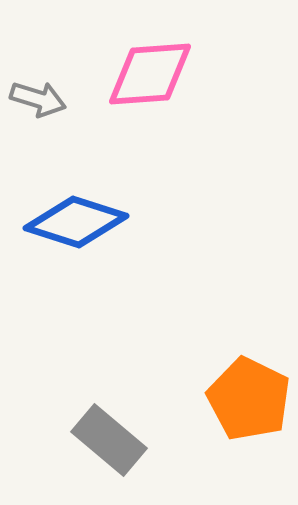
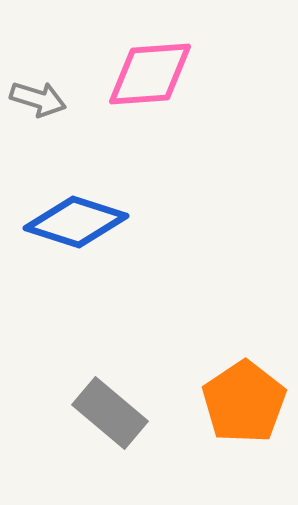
orange pentagon: moved 5 px left, 3 px down; rotated 12 degrees clockwise
gray rectangle: moved 1 px right, 27 px up
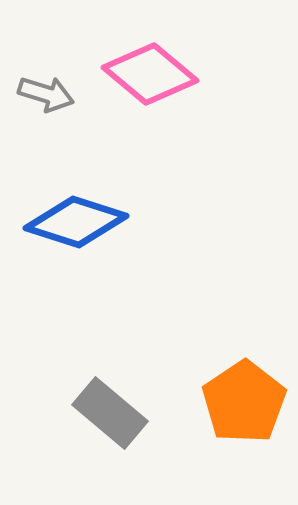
pink diamond: rotated 44 degrees clockwise
gray arrow: moved 8 px right, 5 px up
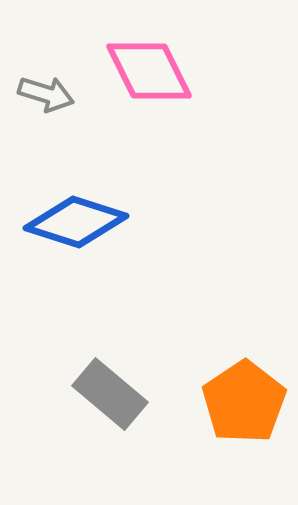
pink diamond: moved 1 px left, 3 px up; rotated 24 degrees clockwise
gray rectangle: moved 19 px up
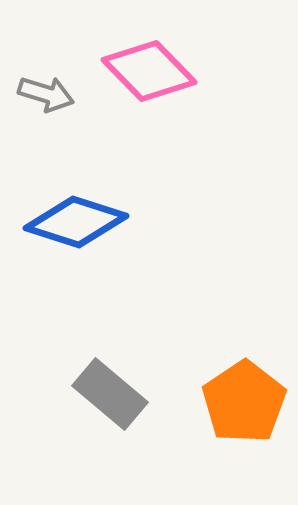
pink diamond: rotated 18 degrees counterclockwise
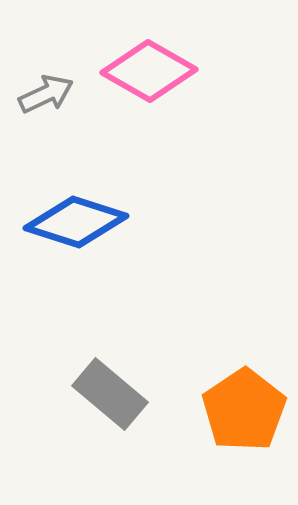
pink diamond: rotated 16 degrees counterclockwise
gray arrow: rotated 42 degrees counterclockwise
orange pentagon: moved 8 px down
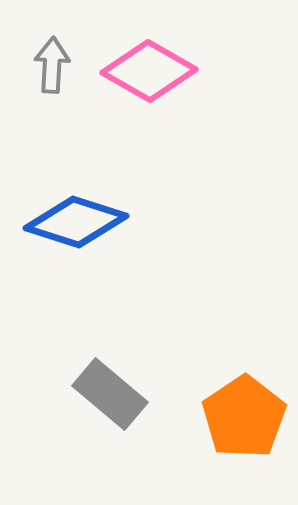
gray arrow: moved 6 px right, 29 px up; rotated 62 degrees counterclockwise
orange pentagon: moved 7 px down
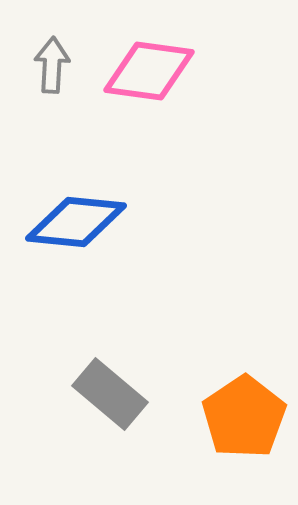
pink diamond: rotated 22 degrees counterclockwise
blue diamond: rotated 12 degrees counterclockwise
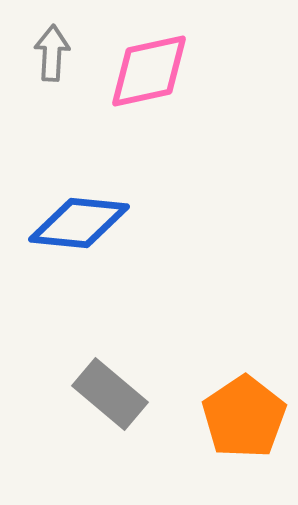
gray arrow: moved 12 px up
pink diamond: rotated 20 degrees counterclockwise
blue diamond: moved 3 px right, 1 px down
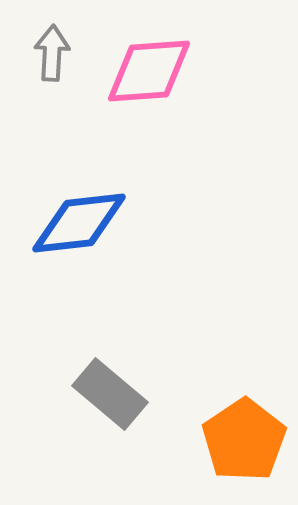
pink diamond: rotated 8 degrees clockwise
blue diamond: rotated 12 degrees counterclockwise
orange pentagon: moved 23 px down
